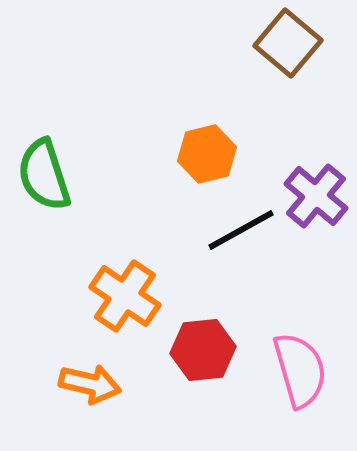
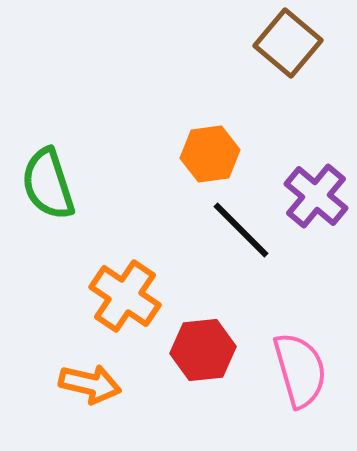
orange hexagon: moved 3 px right; rotated 6 degrees clockwise
green semicircle: moved 4 px right, 9 px down
black line: rotated 74 degrees clockwise
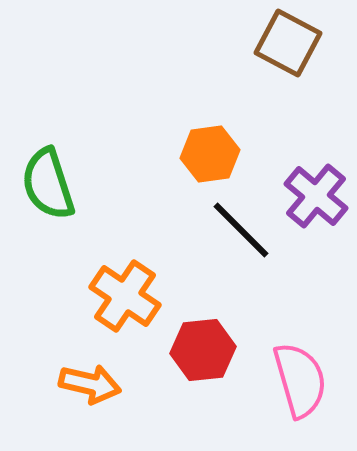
brown square: rotated 12 degrees counterclockwise
pink semicircle: moved 10 px down
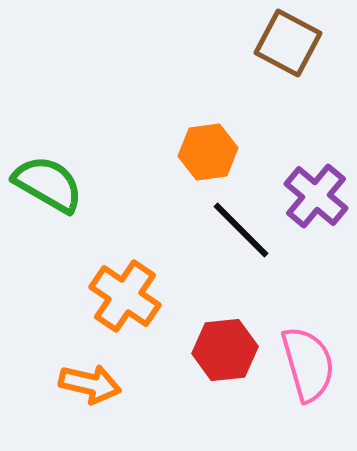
orange hexagon: moved 2 px left, 2 px up
green semicircle: rotated 138 degrees clockwise
red hexagon: moved 22 px right
pink semicircle: moved 8 px right, 16 px up
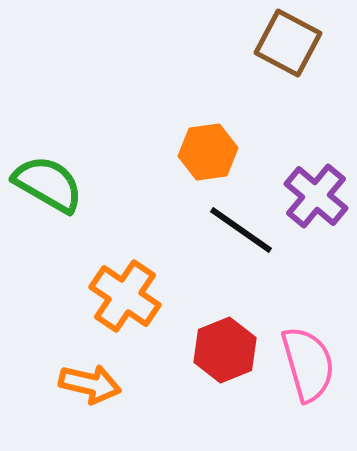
black line: rotated 10 degrees counterclockwise
red hexagon: rotated 16 degrees counterclockwise
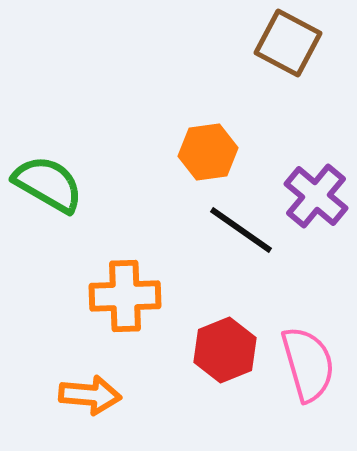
orange cross: rotated 36 degrees counterclockwise
orange arrow: moved 11 px down; rotated 8 degrees counterclockwise
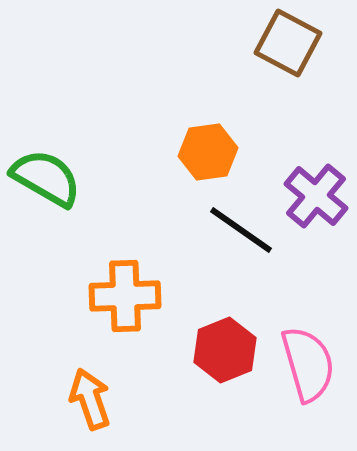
green semicircle: moved 2 px left, 6 px up
orange arrow: moved 4 px down; rotated 114 degrees counterclockwise
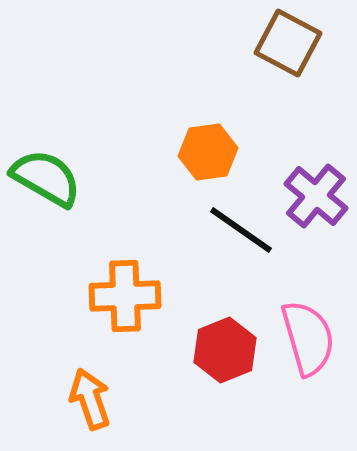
pink semicircle: moved 26 px up
